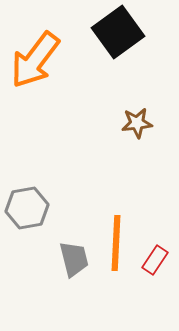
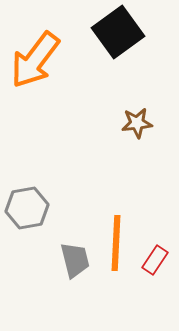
gray trapezoid: moved 1 px right, 1 px down
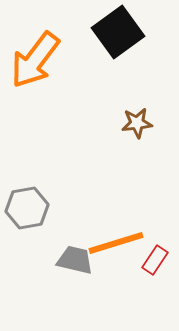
orange line: rotated 70 degrees clockwise
gray trapezoid: rotated 63 degrees counterclockwise
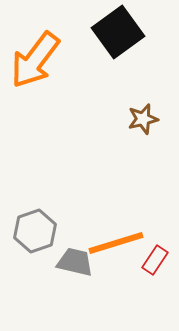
brown star: moved 6 px right, 4 px up; rotated 8 degrees counterclockwise
gray hexagon: moved 8 px right, 23 px down; rotated 9 degrees counterclockwise
gray trapezoid: moved 2 px down
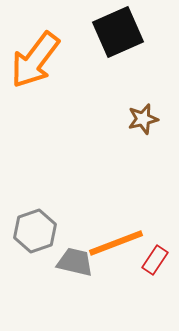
black square: rotated 12 degrees clockwise
orange line: rotated 4 degrees counterclockwise
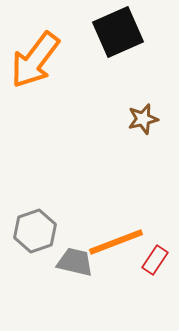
orange line: moved 1 px up
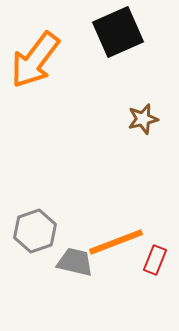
red rectangle: rotated 12 degrees counterclockwise
